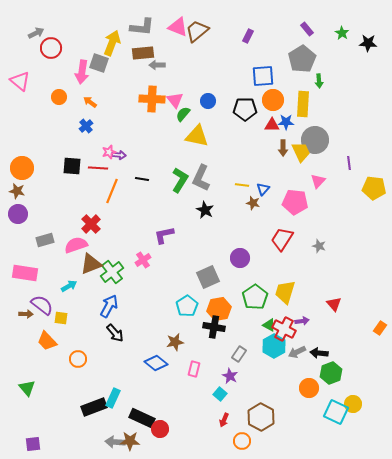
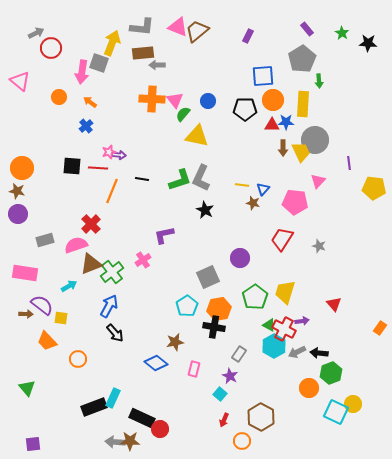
green L-shape at (180, 180): rotated 40 degrees clockwise
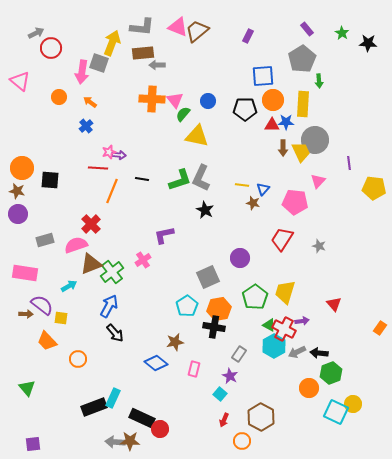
black square at (72, 166): moved 22 px left, 14 px down
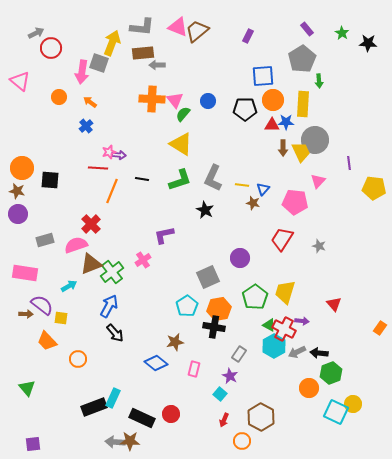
yellow triangle at (197, 136): moved 16 px left, 8 px down; rotated 20 degrees clockwise
gray L-shape at (201, 178): moved 12 px right
purple arrow at (302, 321): rotated 16 degrees clockwise
red circle at (160, 429): moved 11 px right, 15 px up
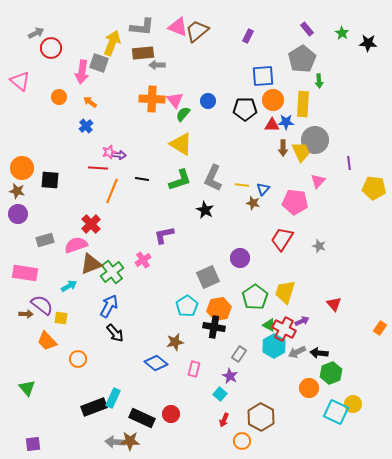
purple arrow at (302, 321): rotated 32 degrees counterclockwise
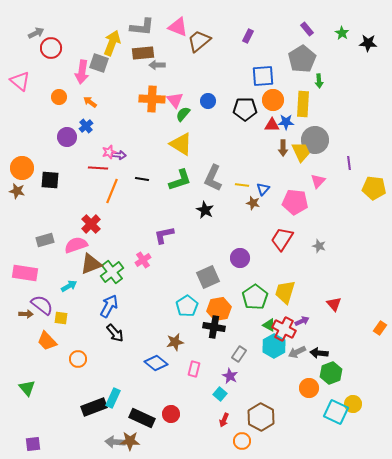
brown trapezoid at (197, 31): moved 2 px right, 10 px down
purple circle at (18, 214): moved 49 px right, 77 px up
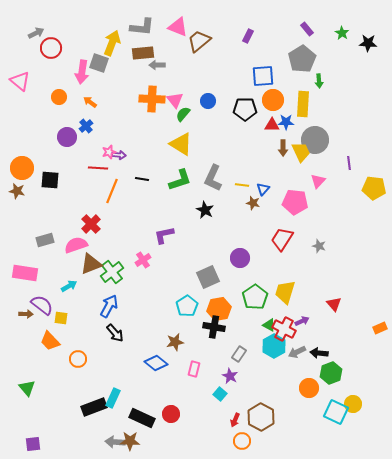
orange rectangle at (380, 328): rotated 32 degrees clockwise
orange trapezoid at (47, 341): moved 3 px right
red arrow at (224, 420): moved 11 px right
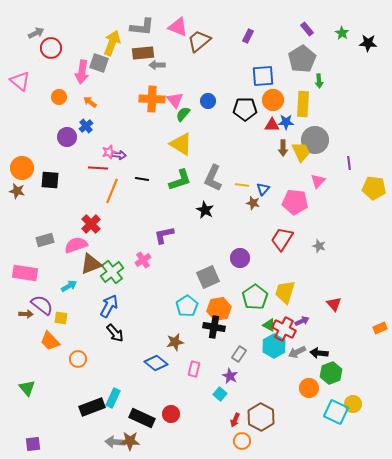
black rectangle at (94, 407): moved 2 px left
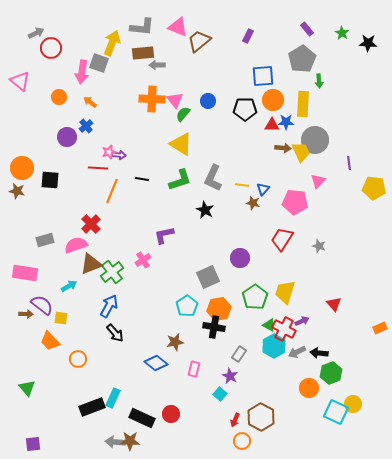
brown arrow at (283, 148): rotated 84 degrees counterclockwise
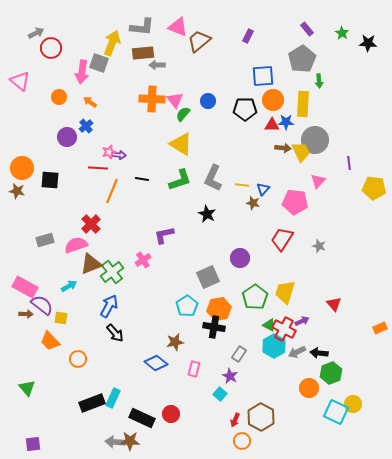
black star at (205, 210): moved 2 px right, 4 px down
pink rectangle at (25, 273): moved 14 px down; rotated 20 degrees clockwise
black rectangle at (92, 407): moved 4 px up
